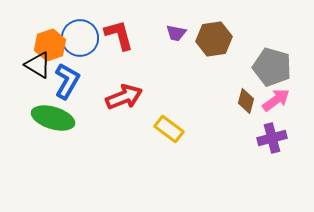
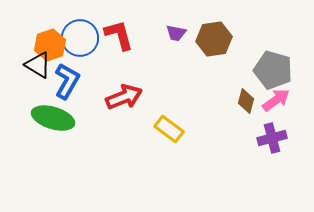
gray pentagon: moved 1 px right, 3 px down
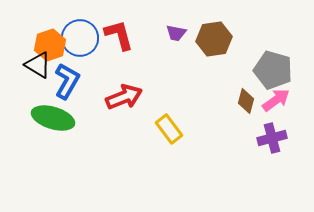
yellow rectangle: rotated 16 degrees clockwise
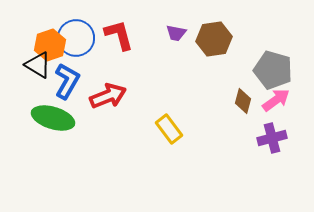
blue circle: moved 4 px left
red arrow: moved 16 px left, 1 px up
brown diamond: moved 3 px left
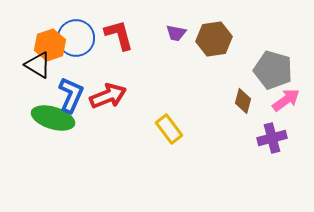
blue L-shape: moved 4 px right, 14 px down; rotated 6 degrees counterclockwise
pink arrow: moved 10 px right
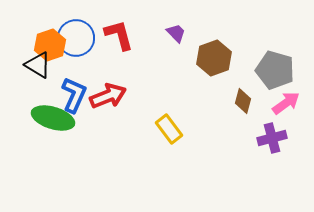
purple trapezoid: rotated 145 degrees counterclockwise
brown hexagon: moved 19 px down; rotated 12 degrees counterclockwise
gray pentagon: moved 2 px right
blue L-shape: moved 3 px right
pink arrow: moved 3 px down
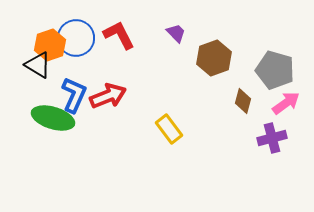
red L-shape: rotated 12 degrees counterclockwise
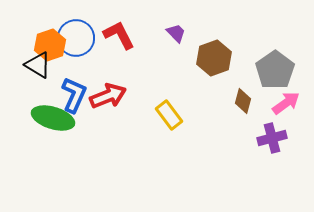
gray pentagon: rotated 21 degrees clockwise
yellow rectangle: moved 14 px up
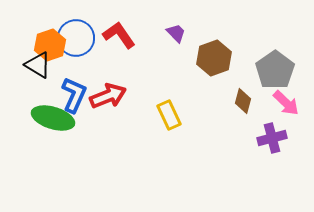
red L-shape: rotated 8 degrees counterclockwise
pink arrow: rotated 80 degrees clockwise
yellow rectangle: rotated 12 degrees clockwise
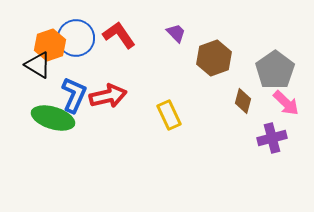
red arrow: rotated 9 degrees clockwise
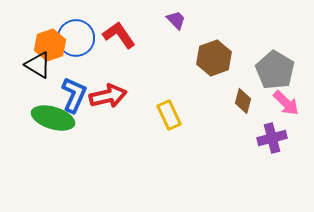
purple trapezoid: moved 13 px up
gray pentagon: rotated 6 degrees counterclockwise
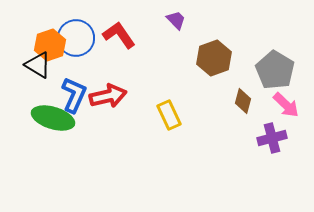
pink arrow: moved 2 px down
